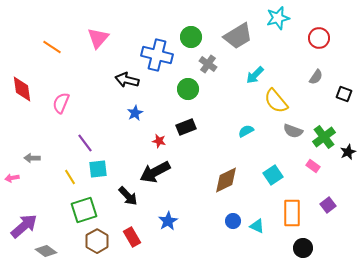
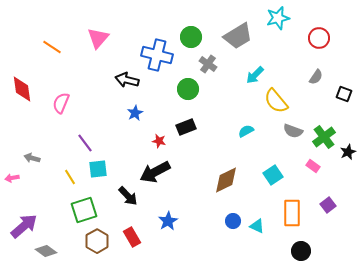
gray arrow at (32, 158): rotated 14 degrees clockwise
black circle at (303, 248): moved 2 px left, 3 px down
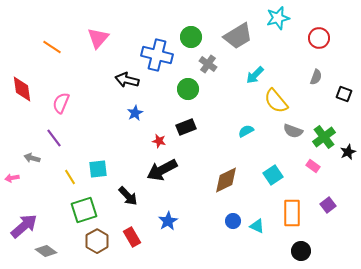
gray semicircle at (316, 77): rotated 14 degrees counterclockwise
purple line at (85, 143): moved 31 px left, 5 px up
black arrow at (155, 172): moved 7 px right, 2 px up
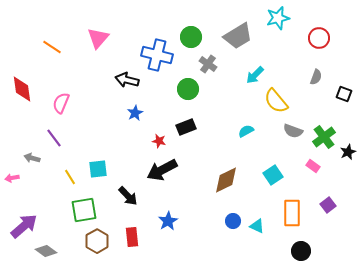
green square at (84, 210): rotated 8 degrees clockwise
red rectangle at (132, 237): rotated 24 degrees clockwise
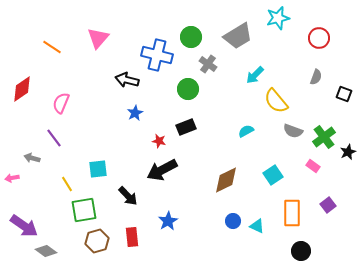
red diamond at (22, 89): rotated 64 degrees clockwise
yellow line at (70, 177): moved 3 px left, 7 px down
purple arrow at (24, 226): rotated 76 degrees clockwise
brown hexagon at (97, 241): rotated 15 degrees clockwise
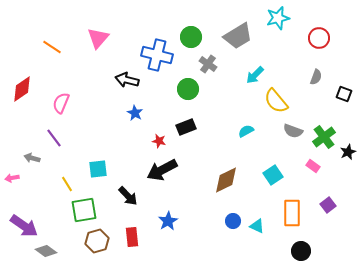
blue star at (135, 113): rotated 14 degrees counterclockwise
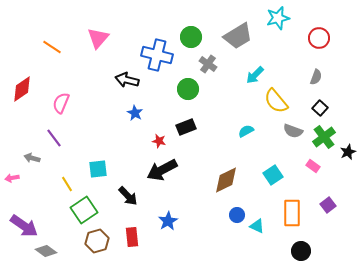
black square at (344, 94): moved 24 px left, 14 px down; rotated 21 degrees clockwise
green square at (84, 210): rotated 24 degrees counterclockwise
blue circle at (233, 221): moved 4 px right, 6 px up
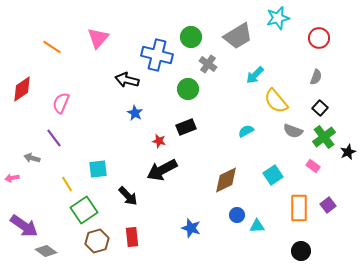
orange rectangle at (292, 213): moved 7 px right, 5 px up
blue star at (168, 221): moved 23 px right, 7 px down; rotated 24 degrees counterclockwise
cyan triangle at (257, 226): rotated 28 degrees counterclockwise
